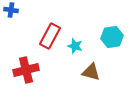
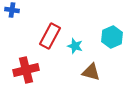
blue cross: moved 1 px right
cyan hexagon: rotated 15 degrees counterclockwise
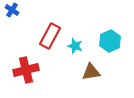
blue cross: rotated 24 degrees clockwise
cyan hexagon: moved 2 px left, 4 px down
brown triangle: rotated 24 degrees counterclockwise
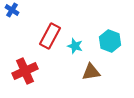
cyan hexagon: rotated 15 degrees counterclockwise
red cross: moved 1 px left, 1 px down; rotated 10 degrees counterclockwise
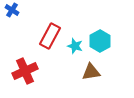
cyan hexagon: moved 10 px left; rotated 10 degrees clockwise
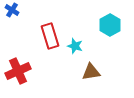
red rectangle: rotated 45 degrees counterclockwise
cyan hexagon: moved 10 px right, 16 px up
red cross: moved 7 px left
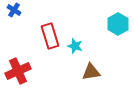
blue cross: moved 2 px right
cyan hexagon: moved 8 px right, 1 px up
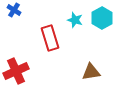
cyan hexagon: moved 16 px left, 6 px up
red rectangle: moved 2 px down
cyan star: moved 26 px up
red cross: moved 2 px left
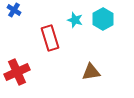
cyan hexagon: moved 1 px right, 1 px down
red cross: moved 1 px right, 1 px down
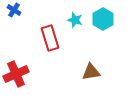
red cross: moved 1 px left, 2 px down
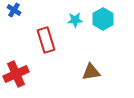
cyan star: rotated 21 degrees counterclockwise
red rectangle: moved 4 px left, 2 px down
